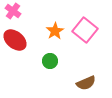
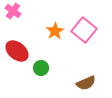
pink square: moved 1 px left
red ellipse: moved 2 px right, 11 px down
green circle: moved 9 px left, 7 px down
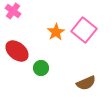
orange star: moved 1 px right, 1 px down
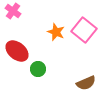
orange star: rotated 18 degrees counterclockwise
green circle: moved 3 px left, 1 px down
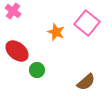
pink square: moved 3 px right, 7 px up
green circle: moved 1 px left, 1 px down
brown semicircle: moved 1 px up; rotated 18 degrees counterclockwise
